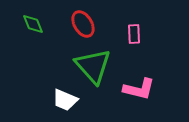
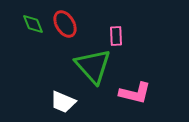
red ellipse: moved 18 px left
pink rectangle: moved 18 px left, 2 px down
pink L-shape: moved 4 px left, 4 px down
white trapezoid: moved 2 px left, 2 px down
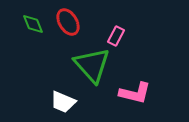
red ellipse: moved 3 px right, 2 px up
pink rectangle: rotated 30 degrees clockwise
green triangle: moved 1 px left, 1 px up
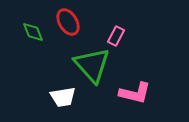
green diamond: moved 8 px down
white trapezoid: moved 5 px up; rotated 32 degrees counterclockwise
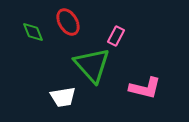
pink L-shape: moved 10 px right, 5 px up
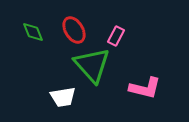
red ellipse: moved 6 px right, 8 px down
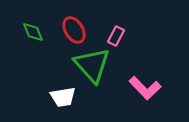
pink L-shape: rotated 32 degrees clockwise
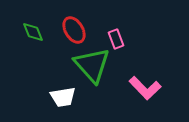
pink rectangle: moved 3 px down; rotated 48 degrees counterclockwise
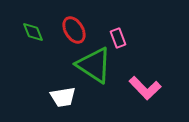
pink rectangle: moved 2 px right, 1 px up
green triangle: moved 2 px right; rotated 15 degrees counterclockwise
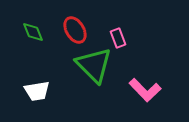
red ellipse: moved 1 px right
green triangle: rotated 12 degrees clockwise
pink L-shape: moved 2 px down
white trapezoid: moved 26 px left, 6 px up
